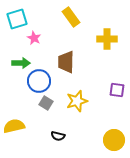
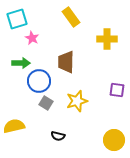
pink star: moved 2 px left
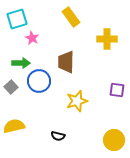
gray square: moved 35 px left, 16 px up; rotated 16 degrees clockwise
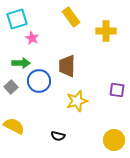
yellow cross: moved 1 px left, 8 px up
brown trapezoid: moved 1 px right, 4 px down
yellow semicircle: rotated 40 degrees clockwise
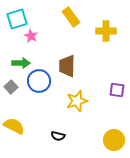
pink star: moved 1 px left, 2 px up
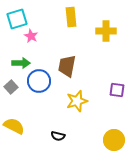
yellow rectangle: rotated 30 degrees clockwise
brown trapezoid: rotated 10 degrees clockwise
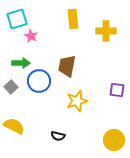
yellow rectangle: moved 2 px right, 2 px down
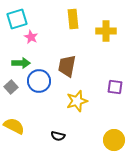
pink star: moved 1 px down
purple square: moved 2 px left, 3 px up
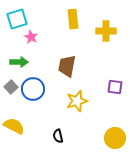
green arrow: moved 2 px left, 1 px up
blue circle: moved 6 px left, 8 px down
black semicircle: rotated 64 degrees clockwise
yellow circle: moved 1 px right, 2 px up
